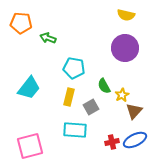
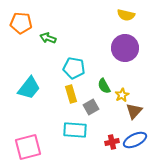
yellow rectangle: moved 2 px right, 3 px up; rotated 30 degrees counterclockwise
pink square: moved 2 px left, 1 px down
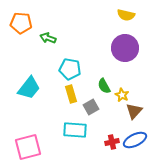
cyan pentagon: moved 4 px left, 1 px down
yellow star: rotated 16 degrees counterclockwise
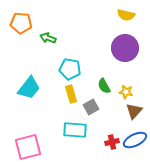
yellow star: moved 4 px right, 3 px up; rotated 16 degrees counterclockwise
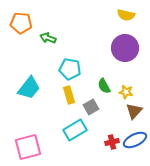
yellow rectangle: moved 2 px left, 1 px down
cyan rectangle: rotated 35 degrees counterclockwise
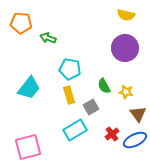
brown triangle: moved 4 px right, 3 px down; rotated 18 degrees counterclockwise
red cross: moved 8 px up; rotated 24 degrees counterclockwise
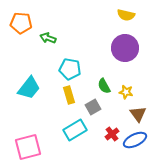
gray square: moved 2 px right
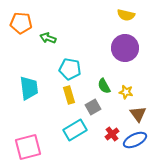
cyan trapezoid: rotated 45 degrees counterclockwise
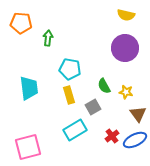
green arrow: rotated 77 degrees clockwise
red cross: moved 2 px down
